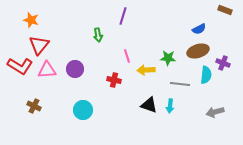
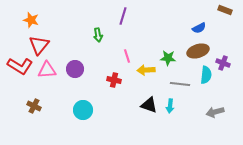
blue semicircle: moved 1 px up
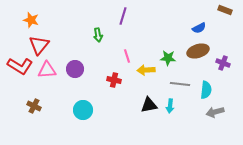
cyan semicircle: moved 15 px down
black triangle: rotated 30 degrees counterclockwise
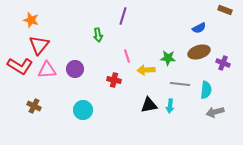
brown ellipse: moved 1 px right, 1 px down
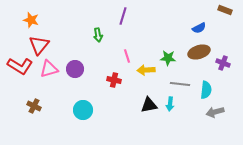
pink triangle: moved 2 px right, 1 px up; rotated 12 degrees counterclockwise
cyan arrow: moved 2 px up
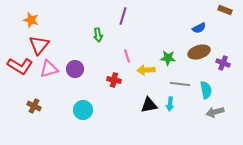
cyan semicircle: rotated 18 degrees counterclockwise
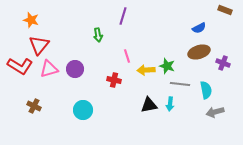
green star: moved 1 px left, 8 px down; rotated 14 degrees clockwise
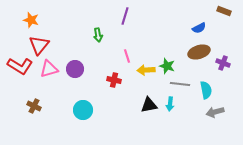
brown rectangle: moved 1 px left, 1 px down
purple line: moved 2 px right
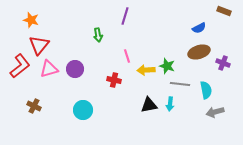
red L-shape: rotated 70 degrees counterclockwise
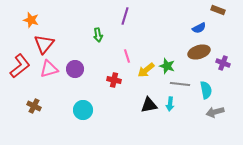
brown rectangle: moved 6 px left, 1 px up
red triangle: moved 5 px right, 1 px up
yellow arrow: rotated 36 degrees counterclockwise
